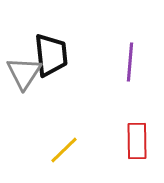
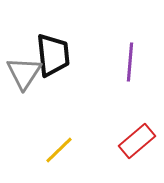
black trapezoid: moved 2 px right
red rectangle: rotated 51 degrees clockwise
yellow line: moved 5 px left
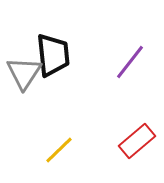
purple line: rotated 33 degrees clockwise
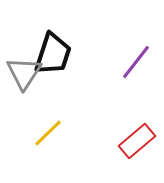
black trapezoid: moved 1 px up; rotated 24 degrees clockwise
purple line: moved 6 px right
yellow line: moved 11 px left, 17 px up
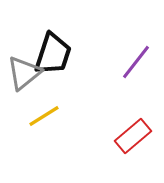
gray triangle: rotated 18 degrees clockwise
yellow line: moved 4 px left, 17 px up; rotated 12 degrees clockwise
red rectangle: moved 4 px left, 5 px up
